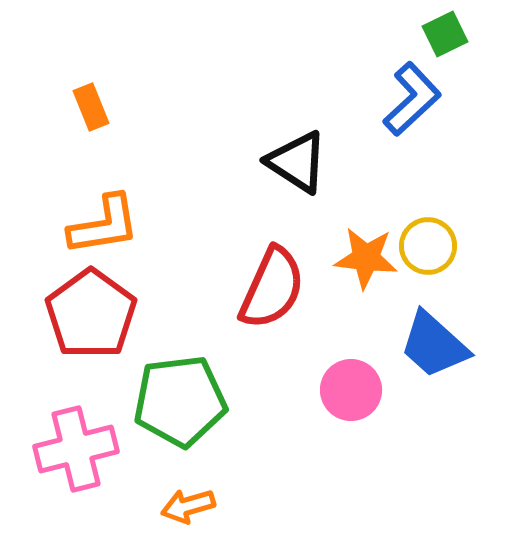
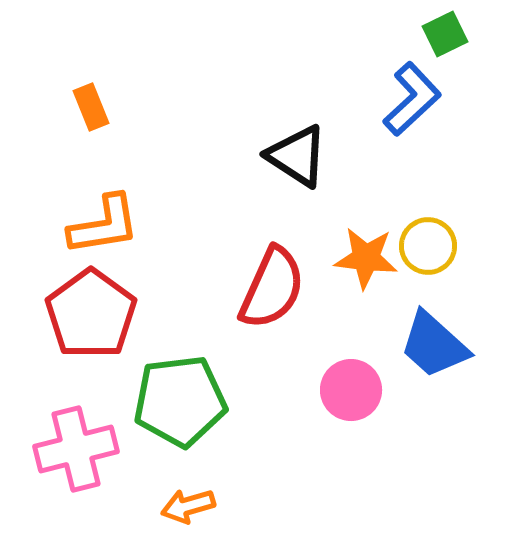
black triangle: moved 6 px up
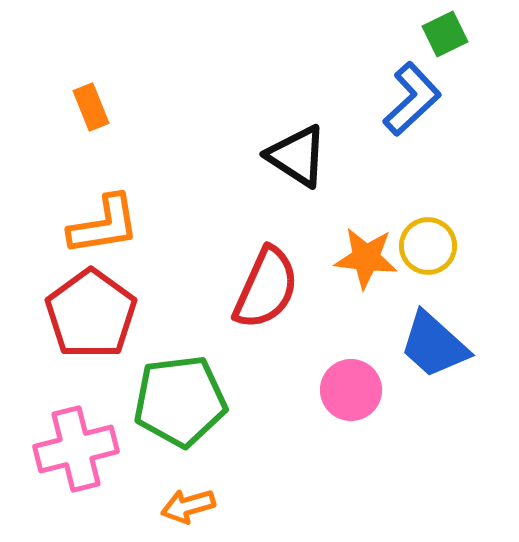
red semicircle: moved 6 px left
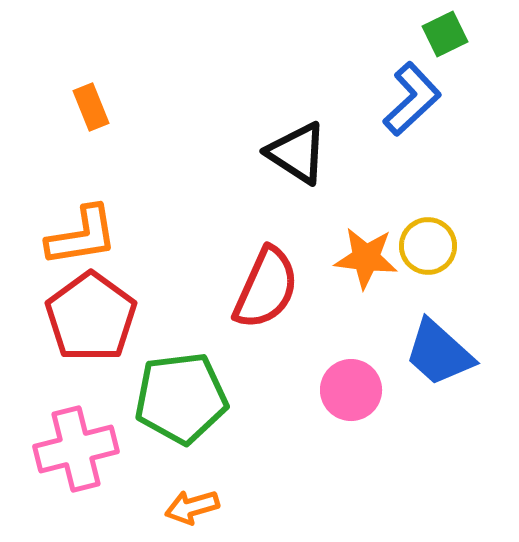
black triangle: moved 3 px up
orange L-shape: moved 22 px left, 11 px down
red pentagon: moved 3 px down
blue trapezoid: moved 5 px right, 8 px down
green pentagon: moved 1 px right, 3 px up
orange arrow: moved 4 px right, 1 px down
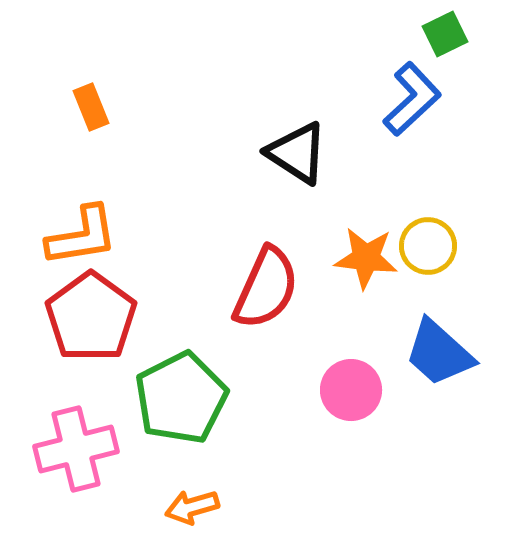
green pentagon: rotated 20 degrees counterclockwise
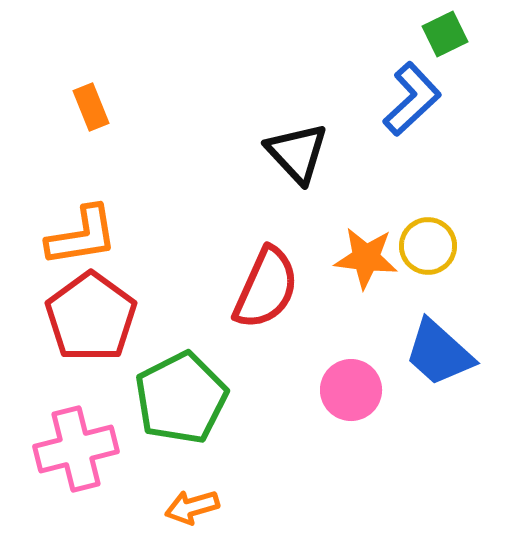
black triangle: rotated 14 degrees clockwise
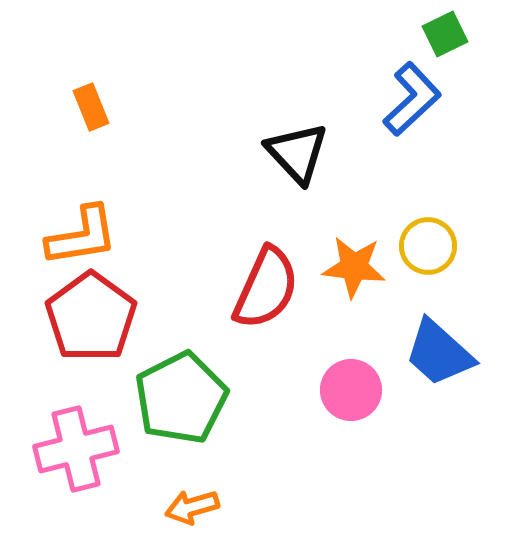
orange star: moved 12 px left, 9 px down
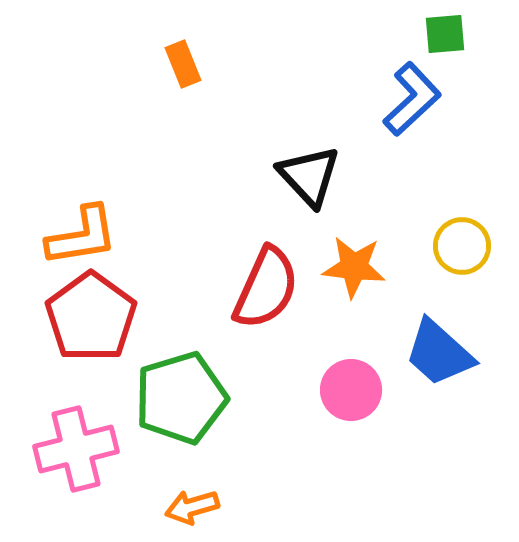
green square: rotated 21 degrees clockwise
orange rectangle: moved 92 px right, 43 px up
black triangle: moved 12 px right, 23 px down
yellow circle: moved 34 px right
green pentagon: rotated 10 degrees clockwise
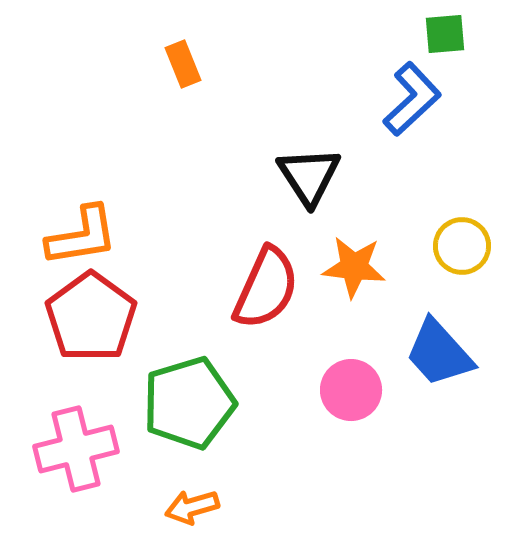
black triangle: rotated 10 degrees clockwise
blue trapezoid: rotated 6 degrees clockwise
green pentagon: moved 8 px right, 5 px down
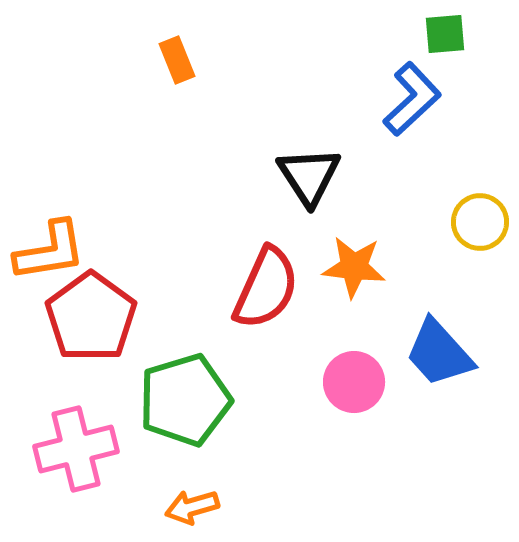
orange rectangle: moved 6 px left, 4 px up
orange L-shape: moved 32 px left, 15 px down
yellow circle: moved 18 px right, 24 px up
pink circle: moved 3 px right, 8 px up
green pentagon: moved 4 px left, 3 px up
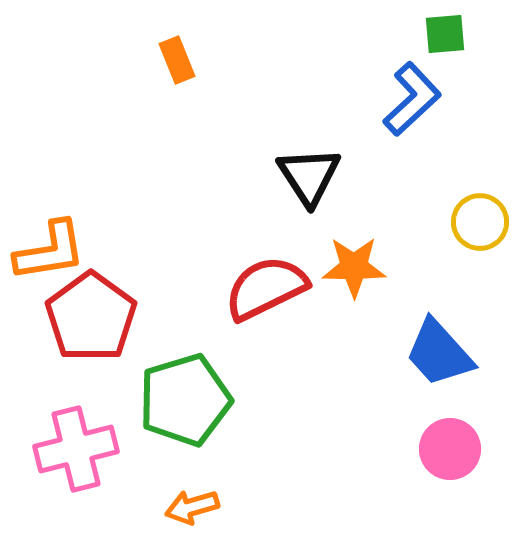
orange star: rotated 6 degrees counterclockwise
red semicircle: rotated 140 degrees counterclockwise
pink circle: moved 96 px right, 67 px down
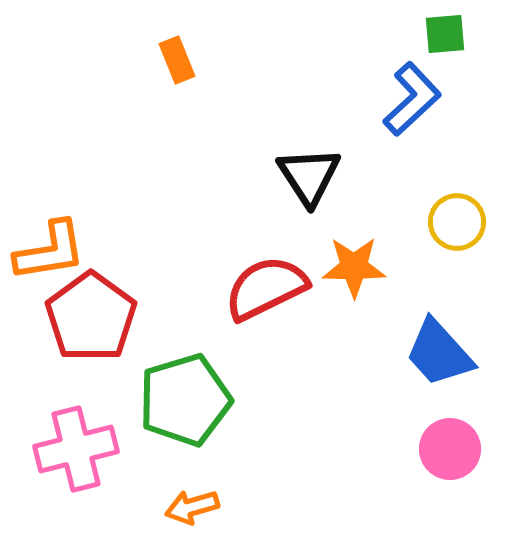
yellow circle: moved 23 px left
